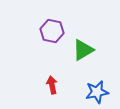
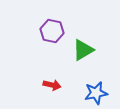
red arrow: rotated 114 degrees clockwise
blue star: moved 1 px left, 1 px down
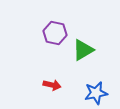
purple hexagon: moved 3 px right, 2 px down
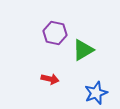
red arrow: moved 2 px left, 6 px up
blue star: rotated 10 degrees counterclockwise
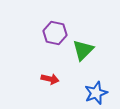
green triangle: rotated 15 degrees counterclockwise
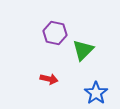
red arrow: moved 1 px left
blue star: rotated 15 degrees counterclockwise
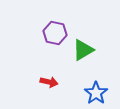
green triangle: rotated 15 degrees clockwise
red arrow: moved 3 px down
